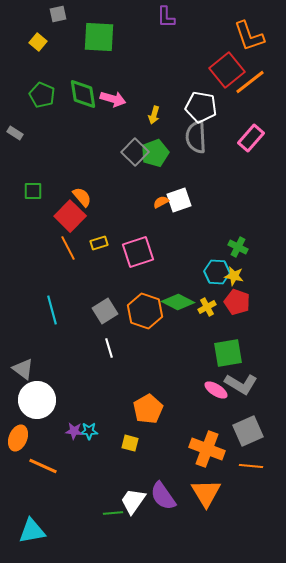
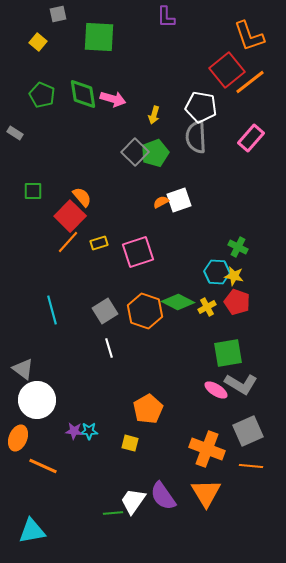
orange line at (68, 248): moved 6 px up; rotated 70 degrees clockwise
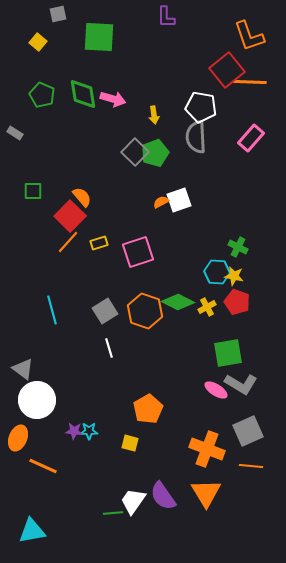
orange line at (250, 82): rotated 40 degrees clockwise
yellow arrow at (154, 115): rotated 24 degrees counterclockwise
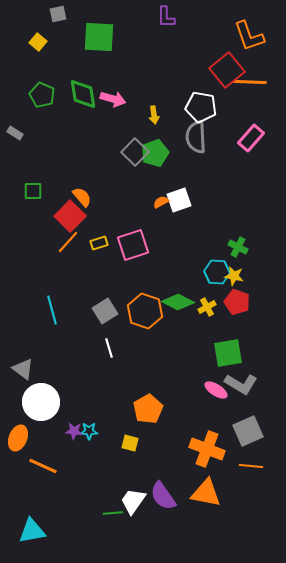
pink square at (138, 252): moved 5 px left, 7 px up
white circle at (37, 400): moved 4 px right, 2 px down
orange triangle at (206, 493): rotated 48 degrees counterclockwise
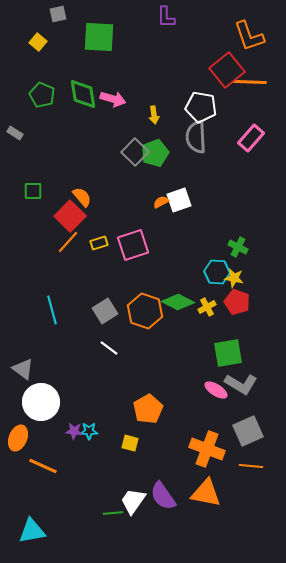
yellow star at (234, 276): moved 2 px down
white line at (109, 348): rotated 36 degrees counterclockwise
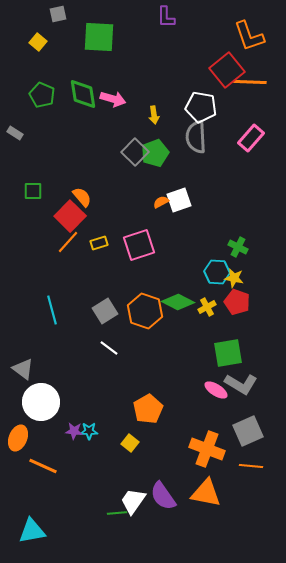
pink square at (133, 245): moved 6 px right
yellow square at (130, 443): rotated 24 degrees clockwise
green line at (113, 513): moved 4 px right
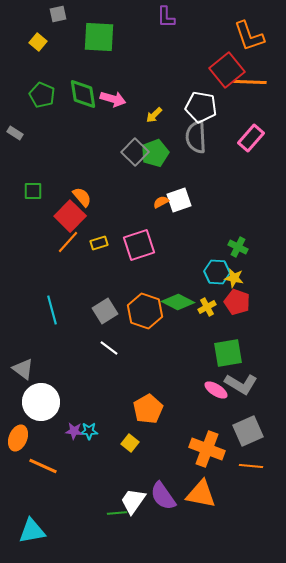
yellow arrow at (154, 115): rotated 54 degrees clockwise
orange triangle at (206, 493): moved 5 px left, 1 px down
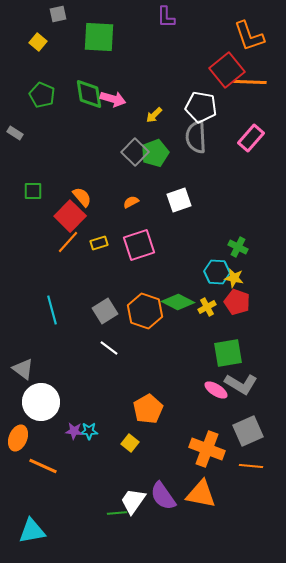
green diamond at (83, 94): moved 6 px right
orange semicircle at (161, 202): moved 30 px left
